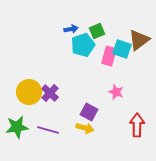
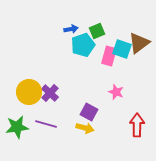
brown triangle: moved 3 px down
purple line: moved 2 px left, 6 px up
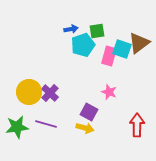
green square: rotated 14 degrees clockwise
pink star: moved 7 px left
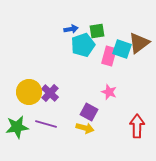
red arrow: moved 1 px down
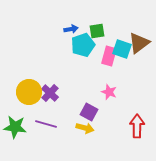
green star: moved 2 px left; rotated 15 degrees clockwise
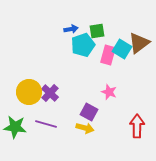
cyan square: rotated 12 degrees clockwise
pink rectangle: moved 1 px left, 1 px up
